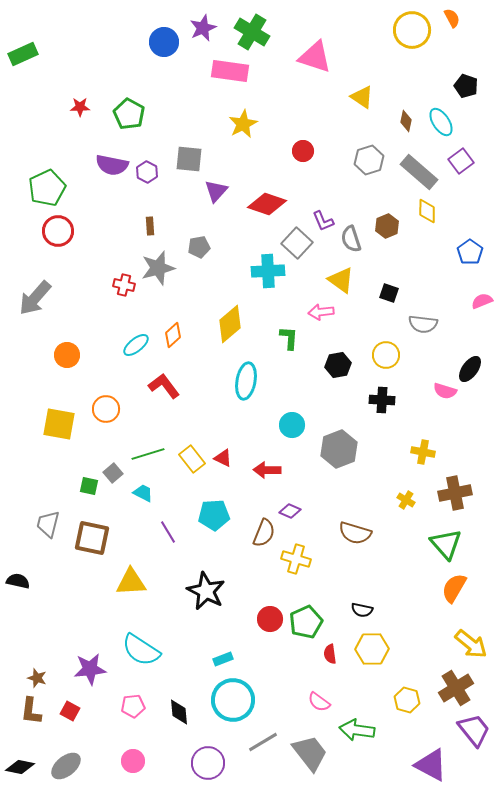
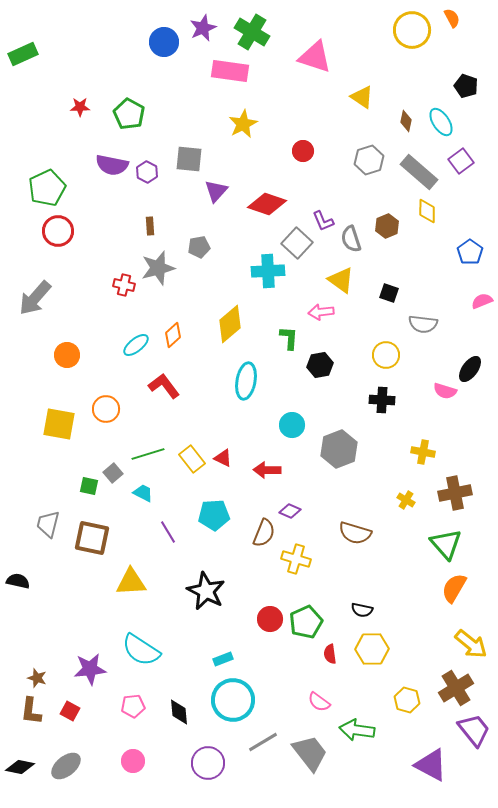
black hexagon at (338, 365): moved 18 px left
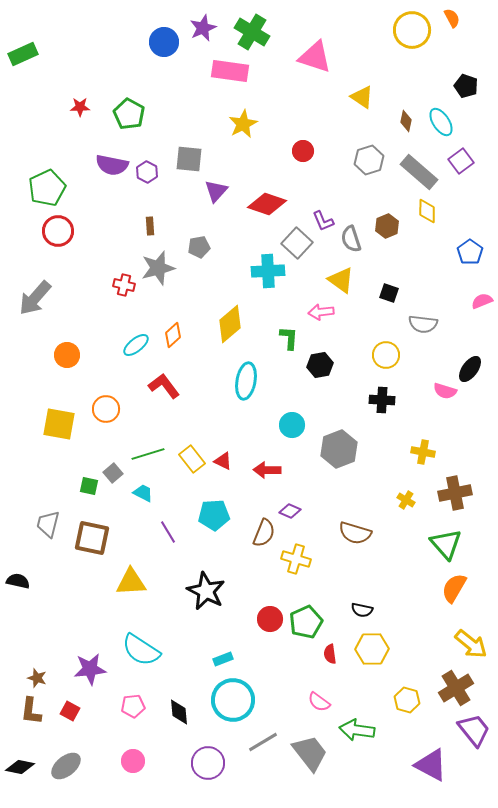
red triangle at (223, 458): moved 3 px down
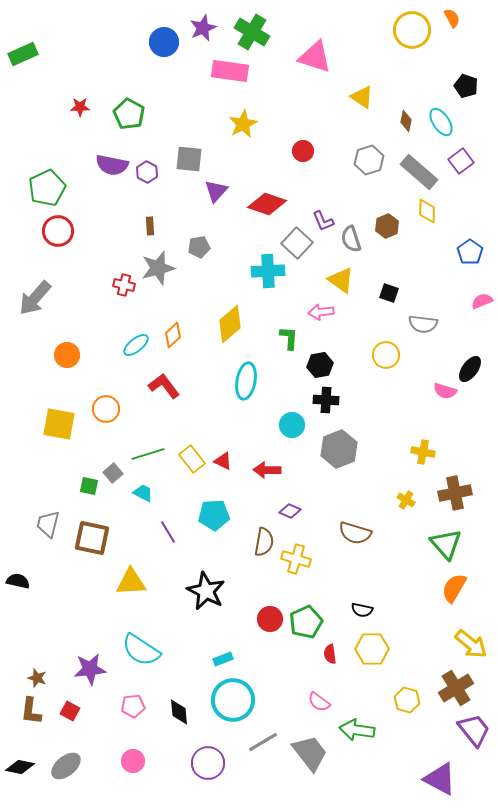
black cross at (382, 400): moved 56 px left
brown semicircle at (264, 533): moved 9 px down; rotated 12 degrees counterclockwise
purple triangle at (431, 765): moved 9 px right, 14 px down
